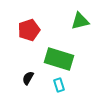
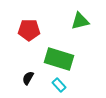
red pentagon: rotated 20 degrees clockwise
cyan rectangle: rotated 24 degrees counterclockwise
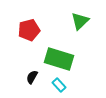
green triangle: rotated 30 degrees counterclockwise
red pentagon: rotated 15 degrees counterclockwise
black semicircle: moved 4 px right, 1 px up
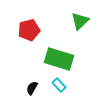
black semicircle: moved 11 px down
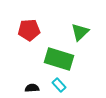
green triangle: moved 11 px down
red pentagon: rotated 10 degrees clockwise
black semicircle: rotated 56 degrees clockwise
